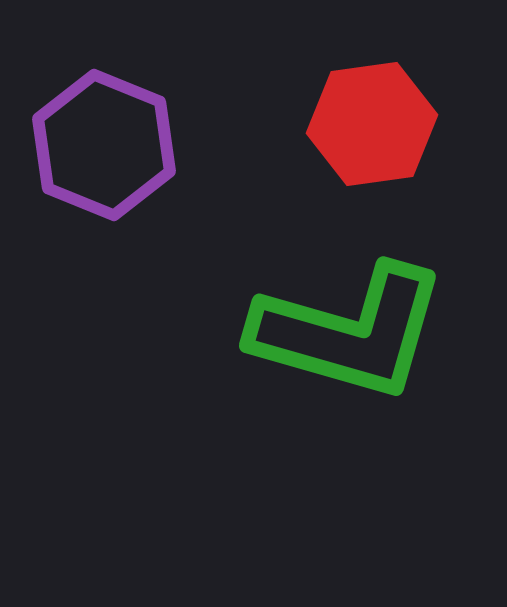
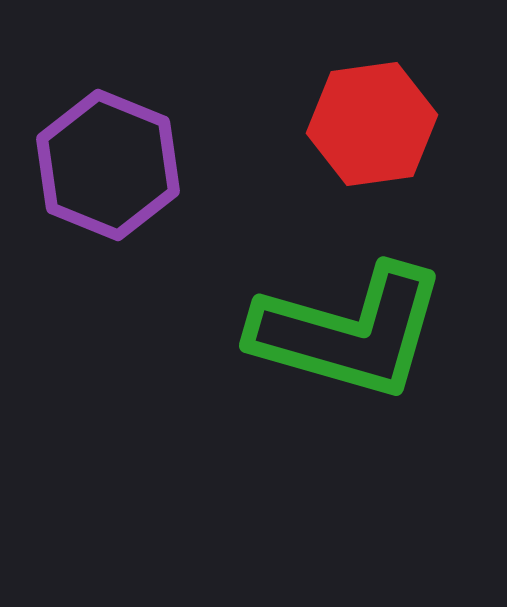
purple hexagon: moved 4 px right, 20 px down
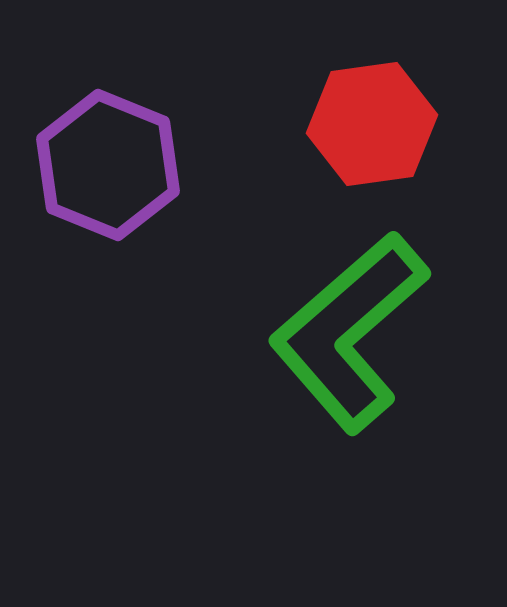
green L-shape: rotated 123 degrees clockwise
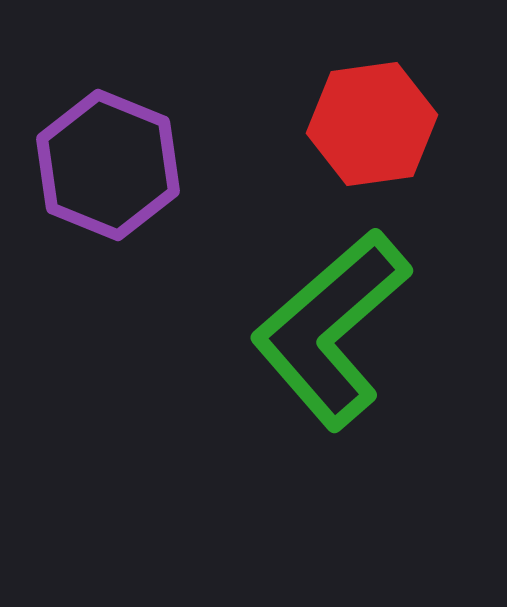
green L-shape: moved 18 px left, 3 px up
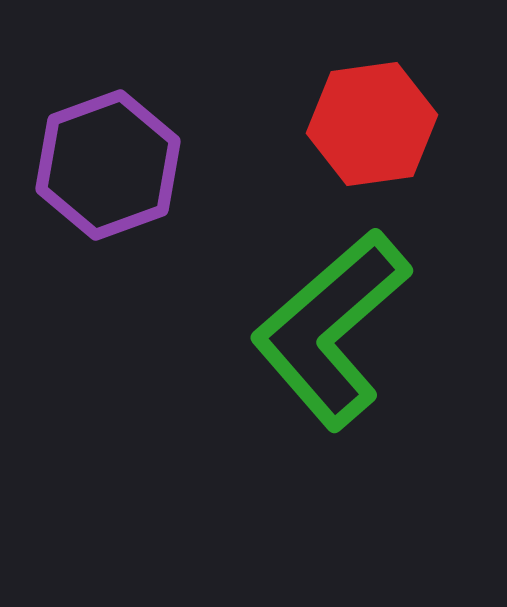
purple hexagon: rotated 18 degrees clockwise
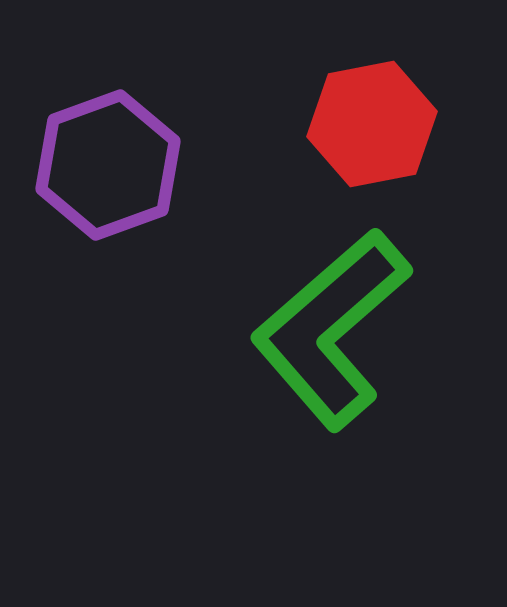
red hexagon: rotated 3 degrees counterclockwise
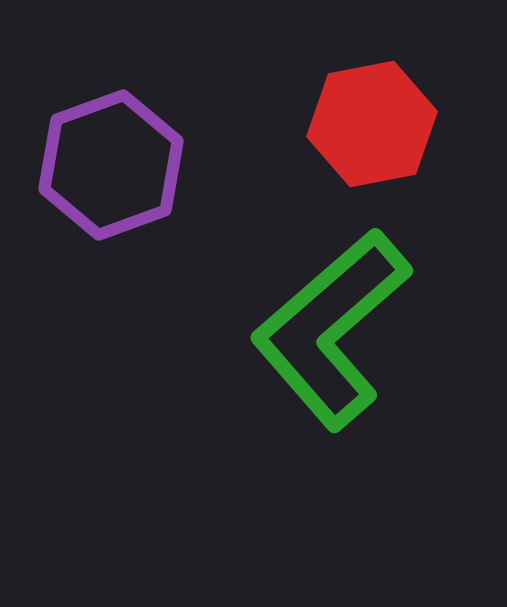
purple hexagon: moved 3 px right
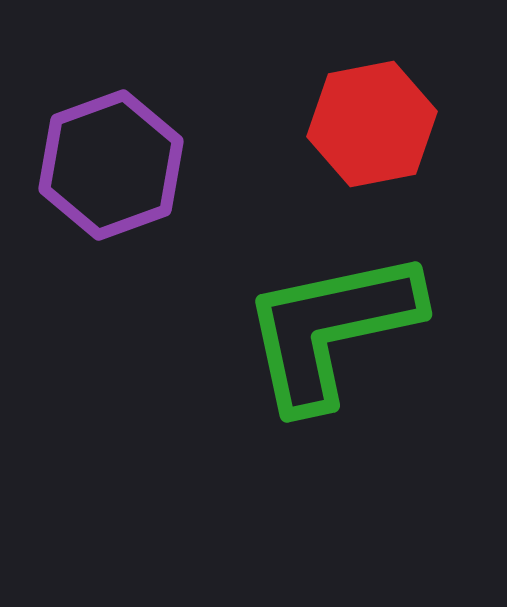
green L-shape: rotated 29 degrees clockwise
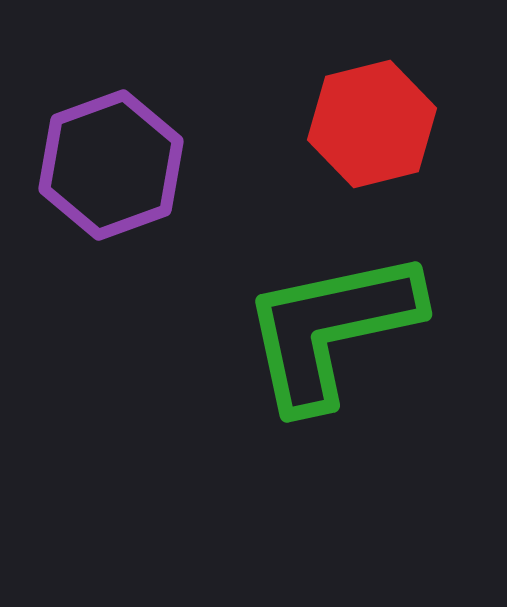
red hexagon: rotated 3 degrees counterclockwise
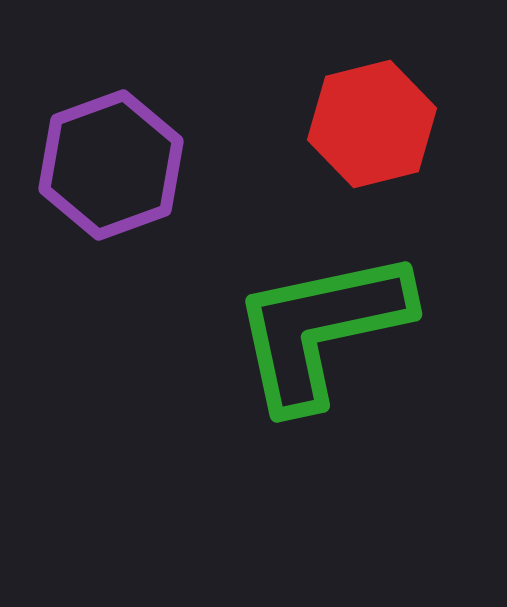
green L-shape: moved 10 px left
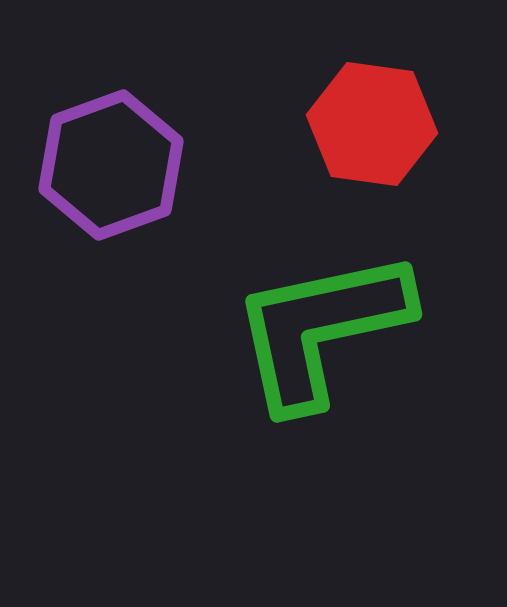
red hexagon: rotated 22 degrees clockwise
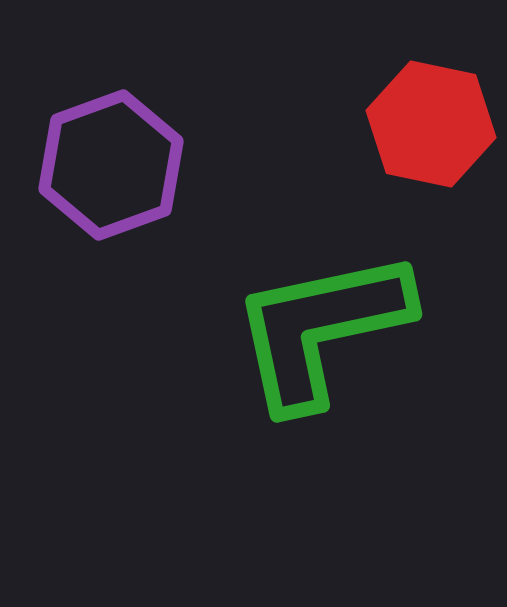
red hexagon: moved 59 px right; rotated 4 degrees clockwise
